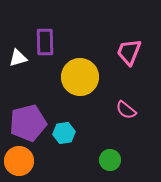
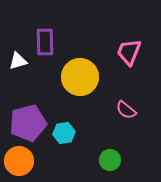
white triangle: moved 3 px down
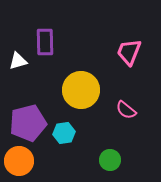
yellow circle: moved 1 px right, 13 px down
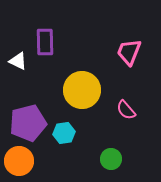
white triangle: rotated 42 degrees clockwise
yellow circle: moved 1 px right
pink semicircle: rotated 10 degrees clockwise
green circle: moved 1 px right, 1 px up
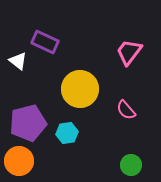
purple rectangle: rotated 64 degrees counterclockwise
pink trapezoid: rotated 16 degrees clockwise
white triangle: rotated 12 degrees clockwise
yellow circle: moved 2 px left, 1 px up
cyan hexagon: moved 3 px right
green circle: moved 20 px right, 6 px down
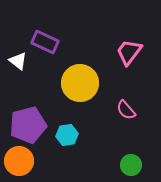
yellow circle: moved 6 px up
purple pentagon: moved 2 px down
cyan hexagon: moved 2 px down
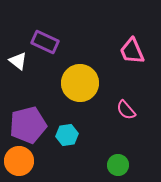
pink trapezoid: moved 3 px right, 1 px up; rotated 60 degrees counterclockwise
green circle: moved 13 px left
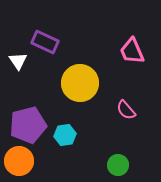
white triangle: rotated 18 degrees clockwise
cyan hexagon: moved 2 px left
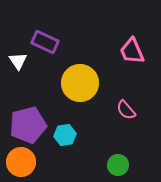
orange circle: moved 2 px right, 1 px down
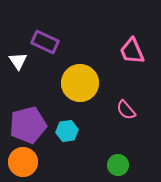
cyan hexagon: moved 2 px right, 4 px up
orange circle: moved 2 px right
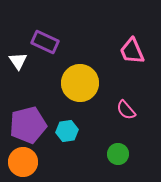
green circle: moved 11 px up
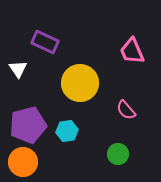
white triangle: moved 8 px down
